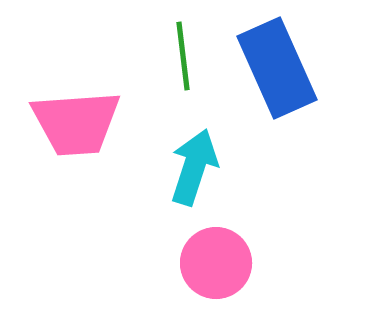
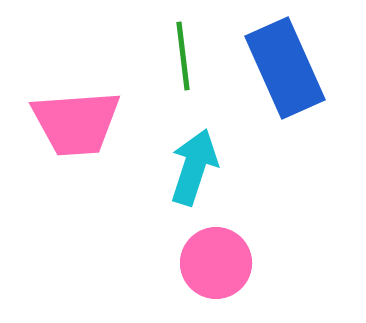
blue rectangle: moved 8 px right
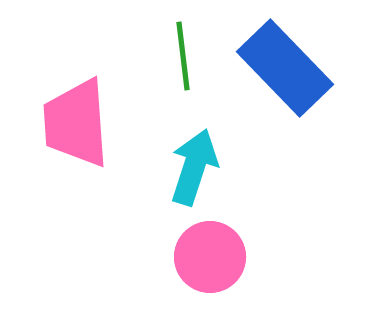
blue rectangle: rotated 20 degrees counterclockwise
pink trapezoid: rotated 90 degrees clockwise
pink circle: moved 6 px left, 6 px up
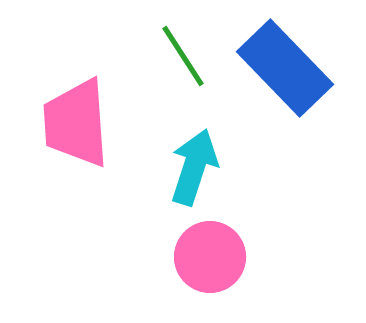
green line: rotated 26 degrees counterclockwise
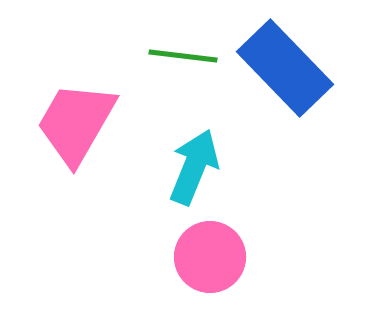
green line: rotated 50 degrees counterclockwise
pink trapezoid: rotated 34 degrees clockwise
cyan arrow: rotated 4 degrees clockwise
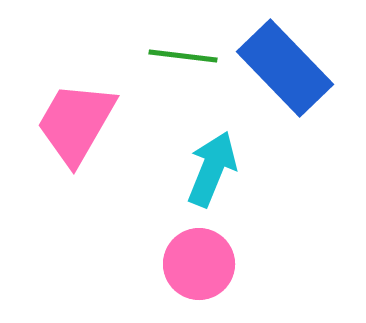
cyan arrow: moved 18 px right, 2 px down
pink circle: moved 11 px left, 7 px down
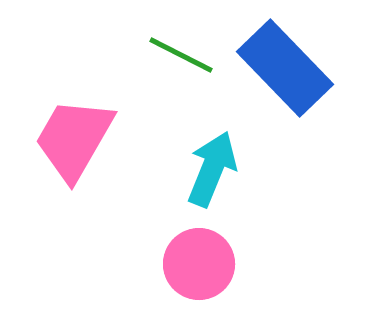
green line: moved 2 px left, 1 px up; rotated 20 degrees clockwise
pink trapezoid: moved 2 px left, 16 px down
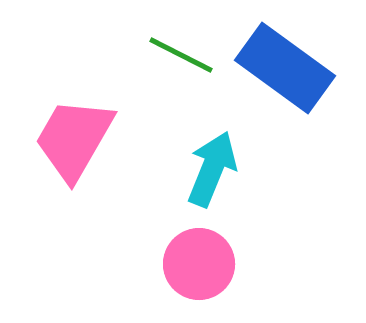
blue rectangle: rotated 10 degrees counterclockwise
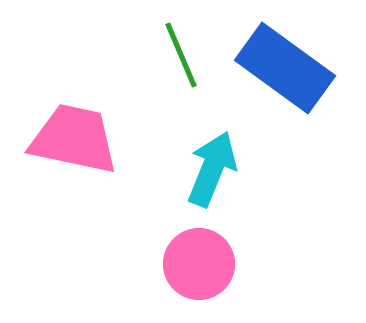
green line: rotated 40 degrees clockwise
pink trapezoid: rotated 72 degrees clockwise
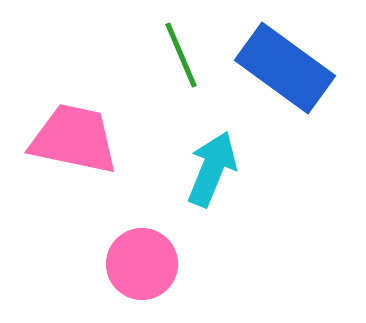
pink circle: moved 57 px left
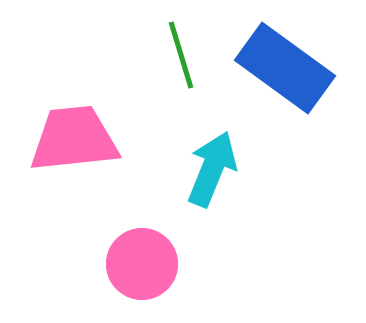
green line: rotated 6 degrees clockwise
pink trapezoid: rotated 18 degrees counterclockwise
